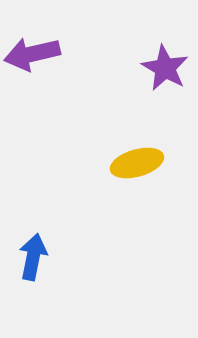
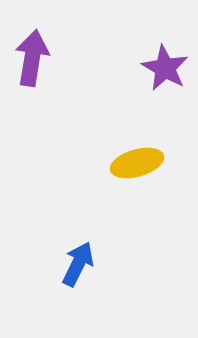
purple arrow: moved 4 px down; rotated 112 degrees clockwise
blue arrow: moved 45 px right, 7 px down; rotated 15 degrees clockwise
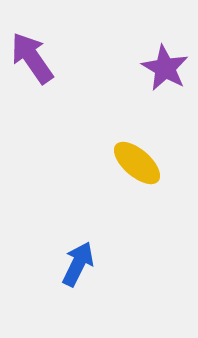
purple arrow: rotated 44 degrees counterclockwise
yellow ellipse: rotated 57 degrees clockwise
